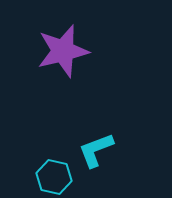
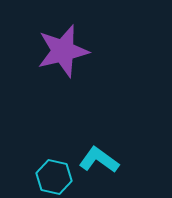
cyan L-shape: moved 3 px right, 10 px down; rotated 57 degrees clockwise
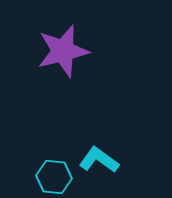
cyan hexagon: rotated 8 degrees counterclockwise
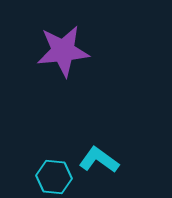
purple star: rotated 8 degrees clockwise
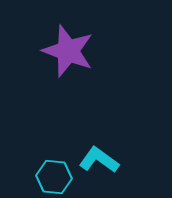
purple star: moved 5 px right; rotated 26 degrees clockwise
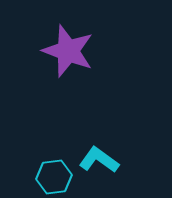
cyan hexagon: rotated 12 degrees counterclockwise
